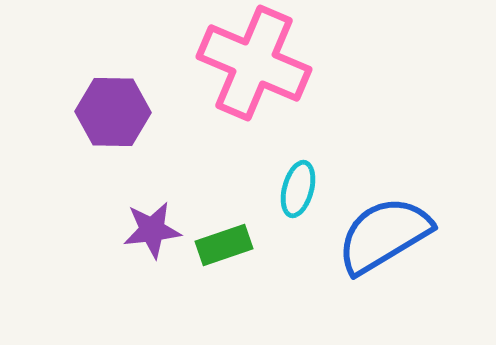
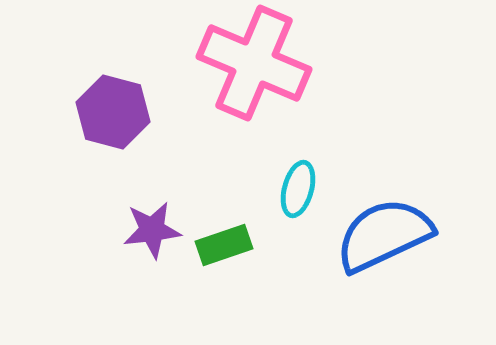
purple hexagon: rotated 14 degrees clockwise
blue semicircle: rotated 6 degrees clockwise
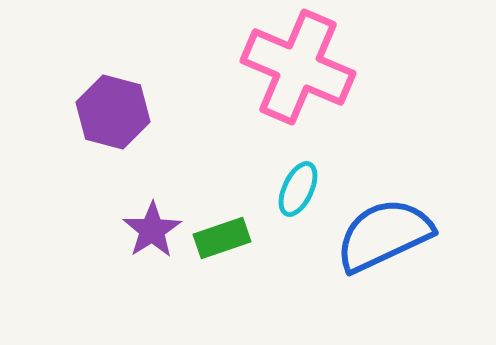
pink cross: moved 44 px right, 4 px down
cyan ellipse: rotated 10 degrees clockwise
purple star: rotated 26 degrees counterclockwise
green rectangle: moved 2 px left, 7 px up
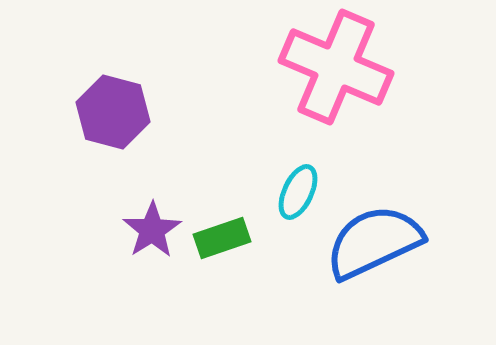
pink cross: moved 38 px right
cyan ellipse: moved 3 px down
blue semicircle: moved 10 px left, 7 px down
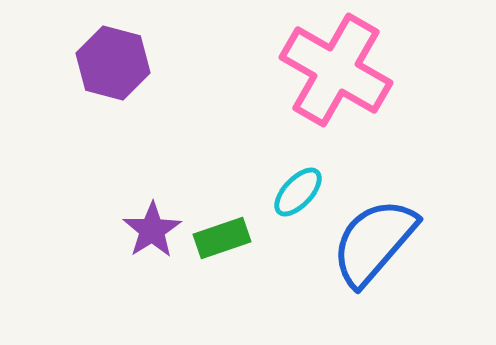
pink cross: moved 3 px down; rotated 7 degrees clockwise
purple hexagon: moved 49 px up
cyan ellipse: rotated 18 degrees clockwise
blue semicircle: rotated 24 degrees counterclockwise
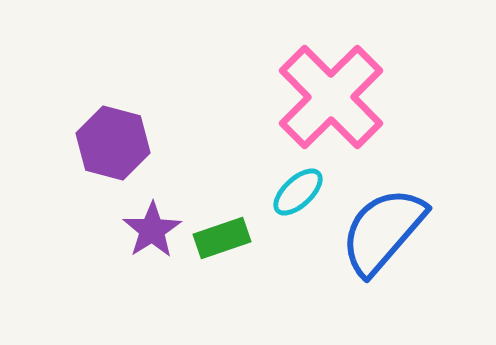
purple hexagon: moved 80 px down
pink cross: moved 5 px left, 27 px down; rotated 15 degrees clockwise
cyan ellipse: rotated 4 degrees clockwise
blue semicircle: moved 9 px right, 11 px up
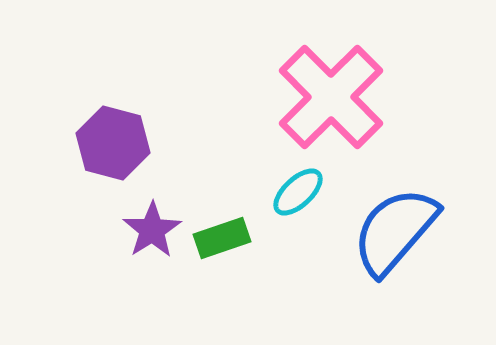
blue semicircle: moved 12 px right
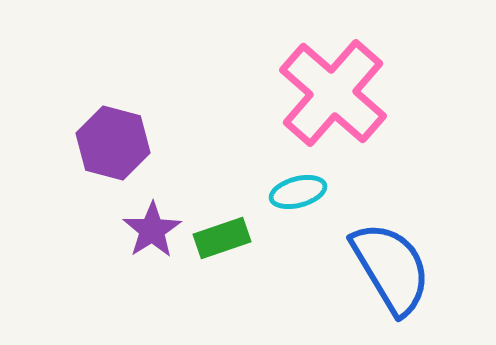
pink cross: moved 2 px right, 4 px up; rotated 4 degrees counterclockwise
cyan ellipse: rotated 28 degrees clockwise
blue semicircle: moved 4 px left, 37 px down; rotated 108 degrees clockwise
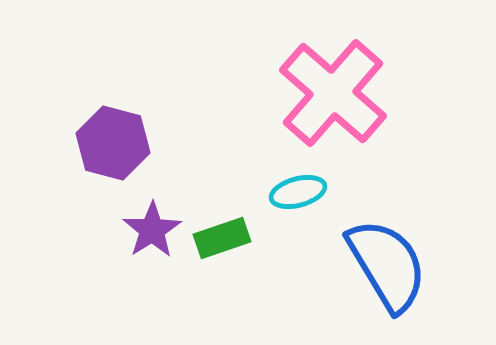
blue semicircle: moved 4 px left, 3 px up
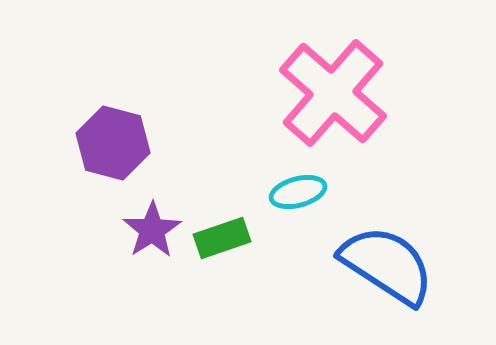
blue semicircle: rotated 26 degrees counterclockwise
